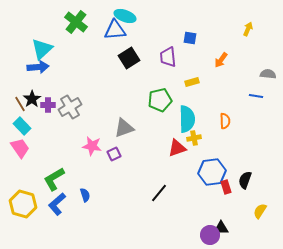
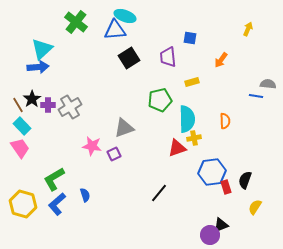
gray semicircle: moved 10 px down
brown line: moved 2 px left, 1 px down
yellow semicircle: moved 5 px left, 4 px up
black triangle: moved 3 px up; rotated 21 degrees counterclockwise
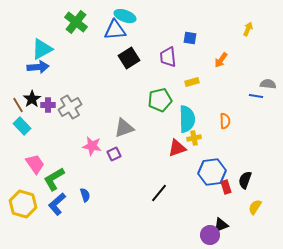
cyan triangle: rotated 15 degrees clockwise
pink trapezoid: moved 15 px right, 16 px down
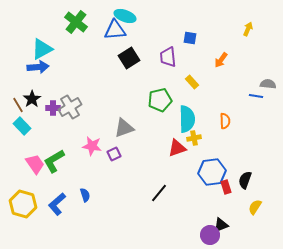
yellow rectangle: rotated 64 degrees clockwise
purple cross: moved 5 px right, 3 px down
green L-shape: moved 18 px up
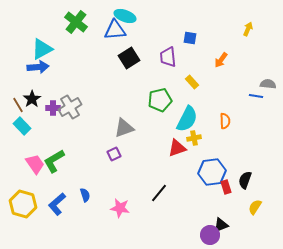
cyan semicircle: rotated 28 degrees clockwise
pink star: moved 28 px right, 62 px down
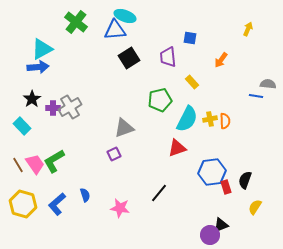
brown line: moved 60 px down
yellow cross: moved 16 px right, 19 px up
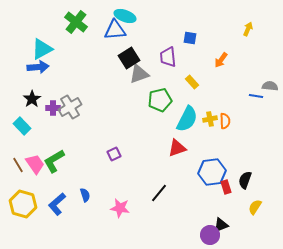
gray semicircle: moved 2 px right, 2 px down
gray triangle: moved 15 px right, 54 px up
